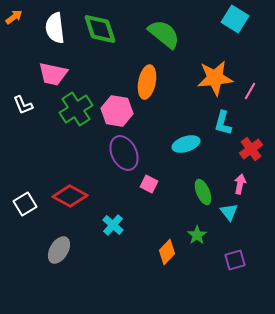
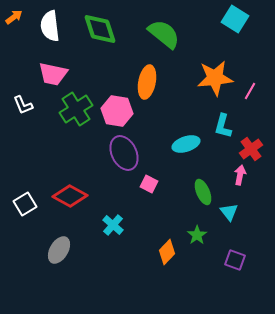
white semicircle: moved 5 px left, 2 px up
cyan L-shape: moved 3 px down
pink arrow: moved 9 px up
purple square: rotated 35 degrees clockwise
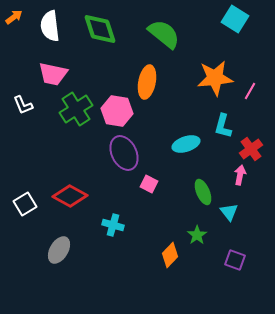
cyan cross: rotated 25 degrees counterclockwise
orange diamond: moved 3 px right, 3 px down
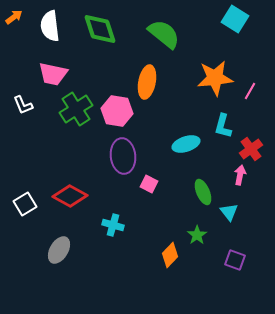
purple ellipse: moved 1 px left, 3 px down; rotated 20 degrees clockwise
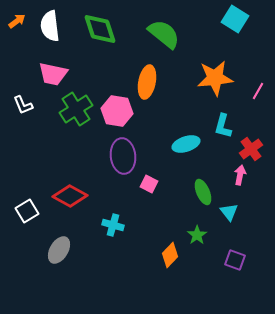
orange arrow: moved 3 px right, 4 px down
pink line: moved 8 px right
white square: moved 2 px right, 7 px down
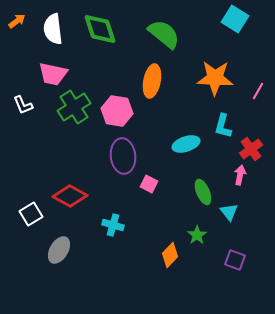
white semicircle: moved 3 px right, 3 px down
orange star: rotated 9 degrees clockwise
orange ellipse: moved 5 px right, 1 px up
green cross: moved 2 px left, 2 px up
white square: moved 4 px right, 3 px down
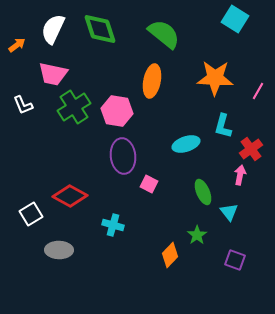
orange arrow: moved 24 px down
white semicircle: rotated 32 degrees clockwise
gray ellipse: rotated 60 degrees clockwise
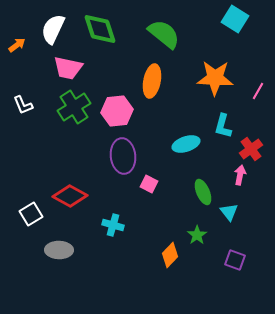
pink trapezoid: moved 15 px right, 6 px up
pink hexagon: rotated 16 degrees counterclockwise
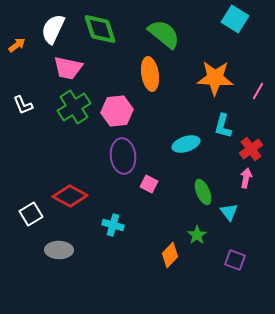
orange ellipse: moved 2 px left, 7 px up; rotated 20 degrees counterclockwise
pink arrow: moved 6 px right, 3 px down
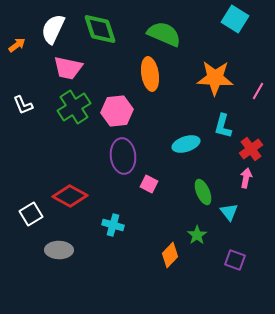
green semicircle: rotated 16 degrees counterclockwise
